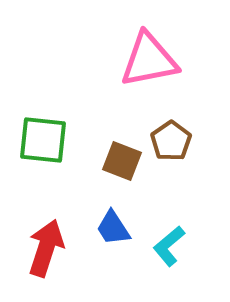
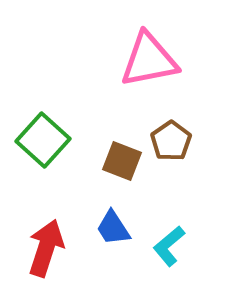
green square: rotated 36 degrees clockwise
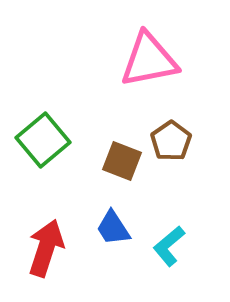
green square: rotated 8 degrees clockwise
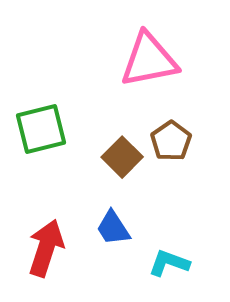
green square: moved 2 px left, 11 px up; rotated 26 degrees clockwise
brown square: moved 4 px up; rotated 24 degrees clockwise
cyan L-shape: moved 17 px down; rotated 60 degrees clockwise
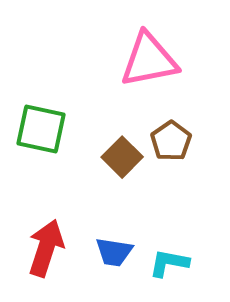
green square: rotated 26 degrees clockwise
blue trapezoid: moved 1 px right, 24 px down; rotated 48 degrees counterclockwise
cyan L-shape: rotated 9 degrees counterclockwise
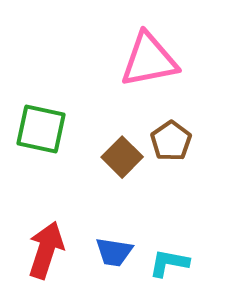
red arrow: moved 2 px down
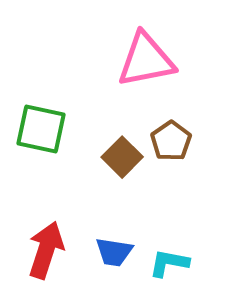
pink triangle: moved 3 px left
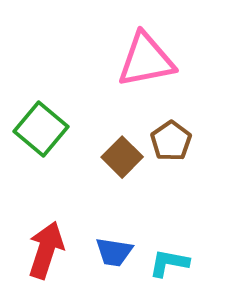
green square: rotated 28 degrees clockwise
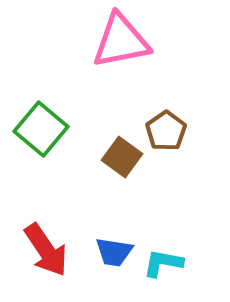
pink triangle: moved 25 px left, 19 px up
brown pentagon: moved 5 px left, 10 px up
brown square: rotated 9 degrees counterclockwise
red arrow: rotated 128 degrees clockwise
cyan L-shape: moved 6 px left
